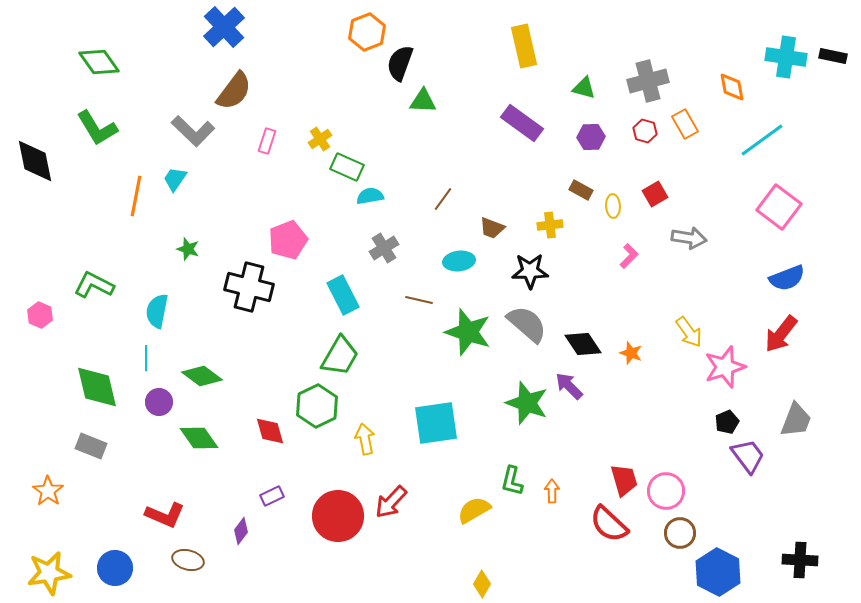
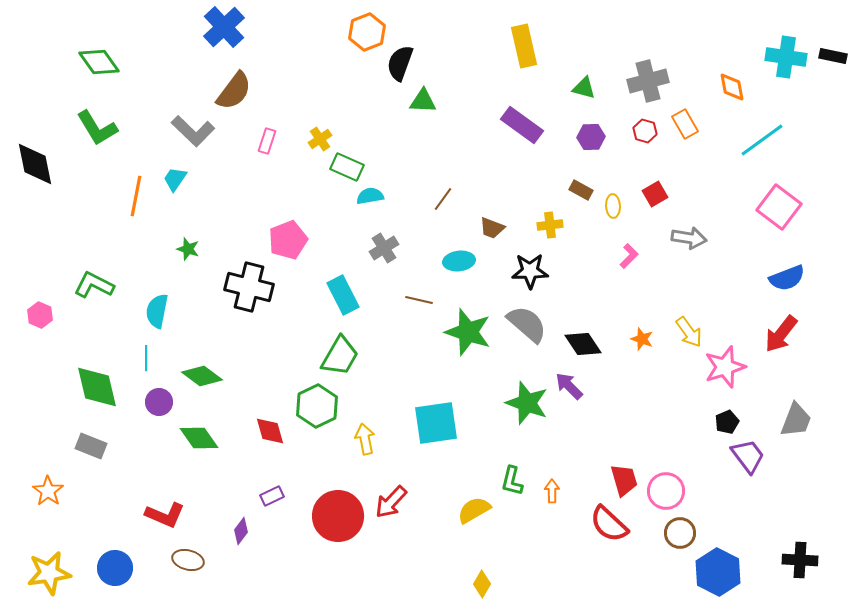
purple rectangle at (522, 123): moved 2 px down
black diamond at (35, 161): moved 3 px down
orange star at (631, 353): moved 11 px right, 14 px up
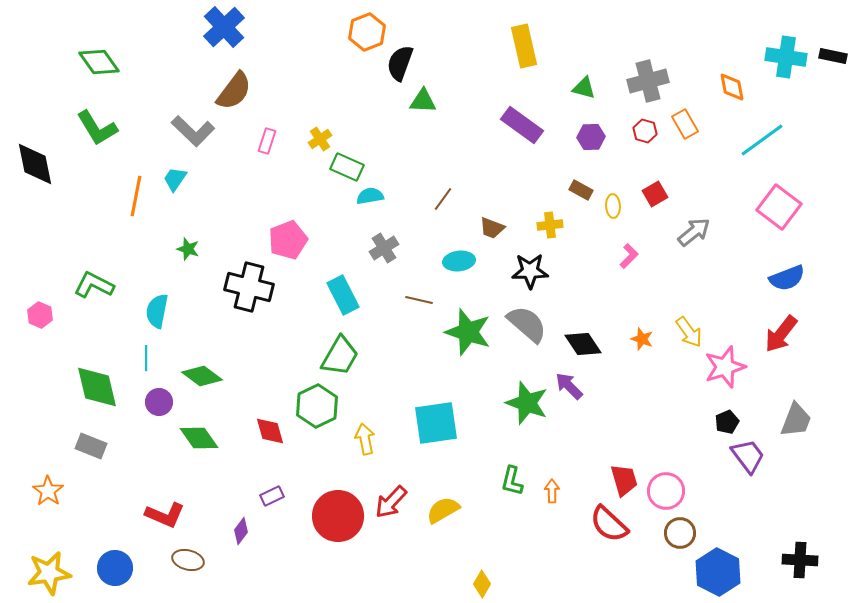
gray arrow at (689, 238): moved 5 px right, 6 px up; rotated 48 degrees counterclockwise
yellow semicircle at (474, 510): moved 31 px left
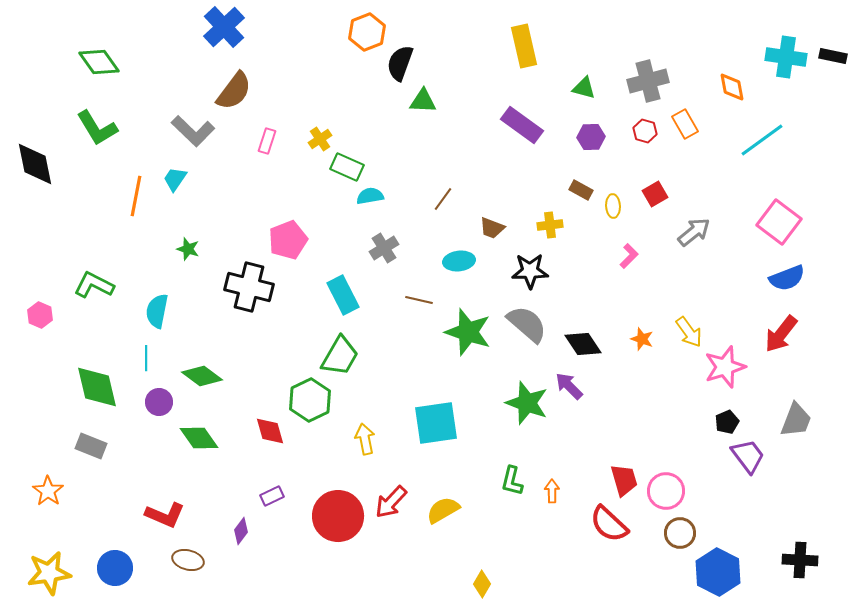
pink square at (779, 207): moved 15 px down
green hexagon at (317, 406): moved 7 px left, 6 px up
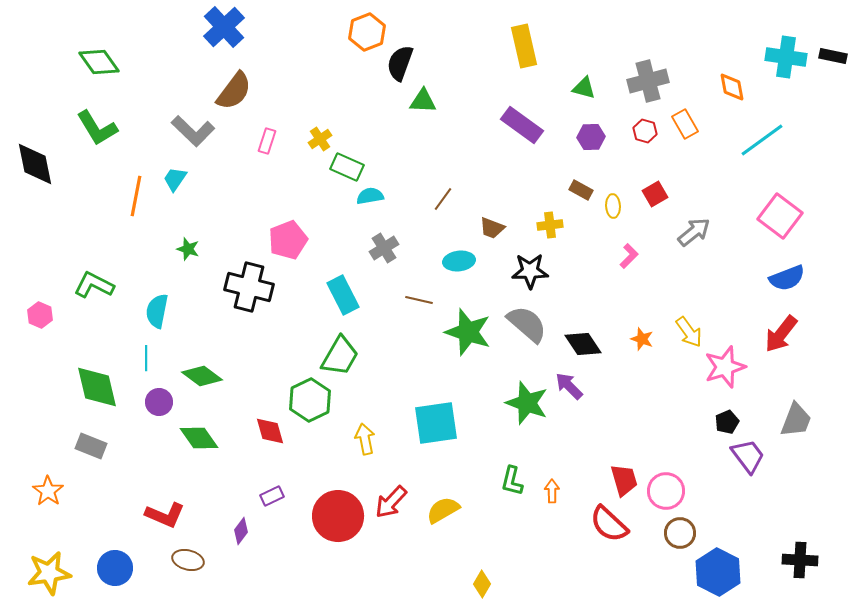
pink square at (779, 222): moved 1 px right, 6 px up
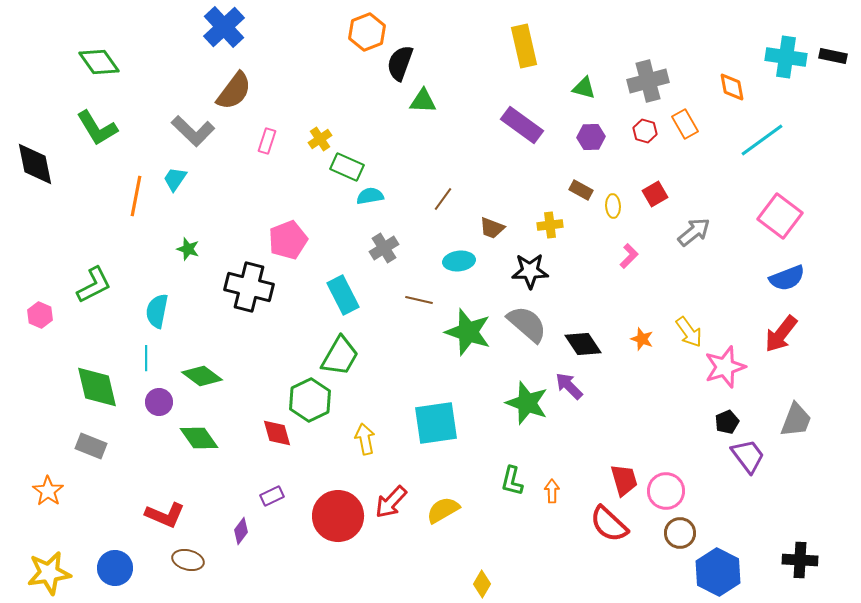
green L-shape at (94, 285): rotated 126 degrees clockwise
red diamond at (270, 431): moved 7 px right, 2 px down
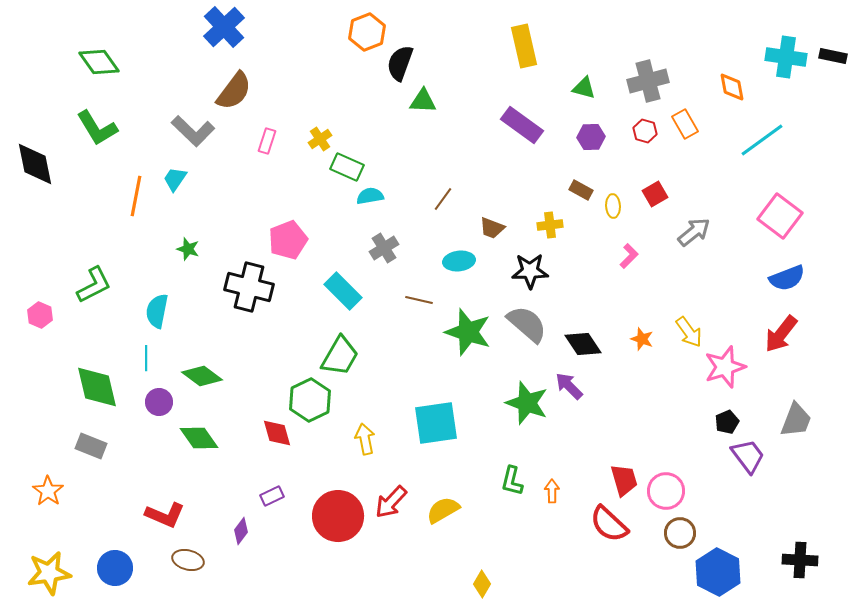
cyan rectangle at (343, 295): moved 4 px up; rotated 18 degrees counterclockwise
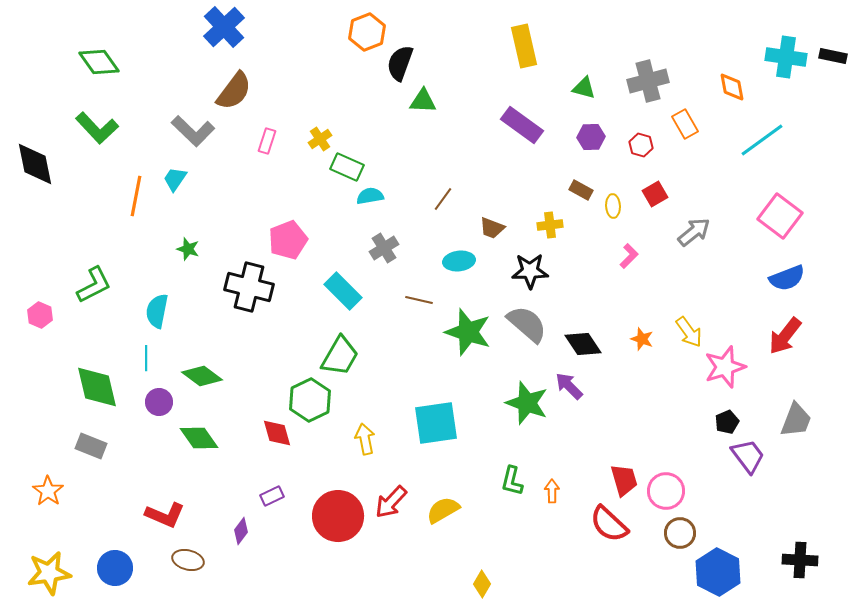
green L-shape at (97, 128): rotated 12 degrees counterclockwise
red hexagon at (645, 131): moved 4 px left, 14 px down
red arrow at (781, 334): moved 4 px right, 2 px down
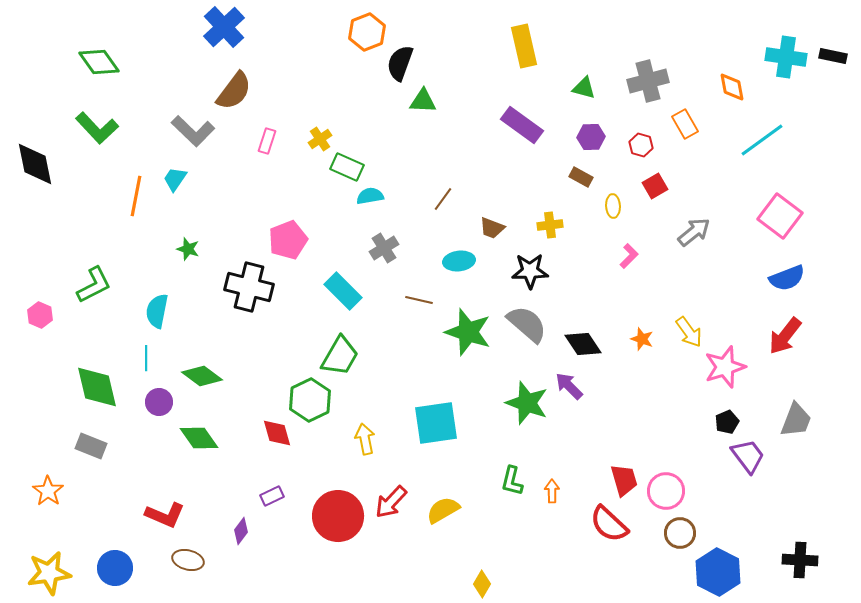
brown rectangle at (581, 190): moved 13 px up
red square at (655, 194): moved 8 px up
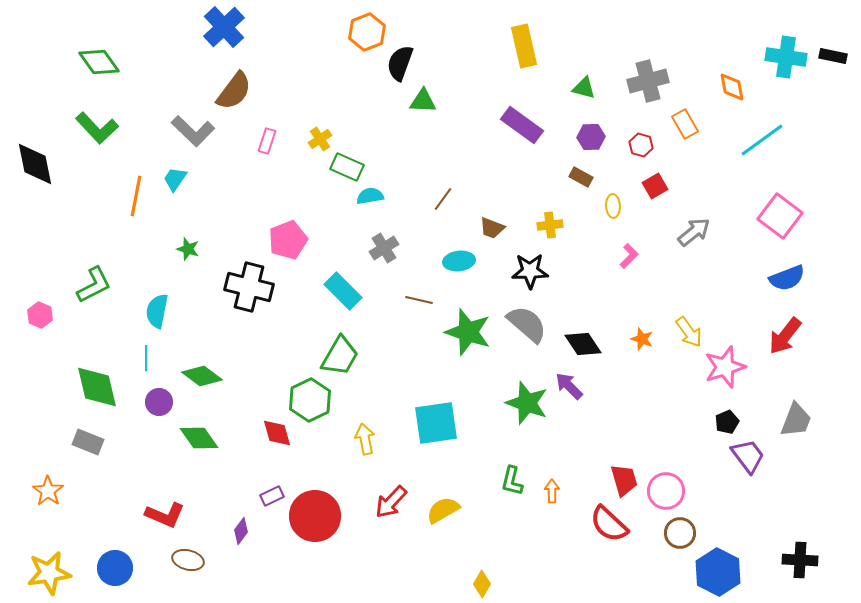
gray rectangle at (91, 446): moved 3 px left, 4 px up
red circle at (338, 516): moved 23 px left
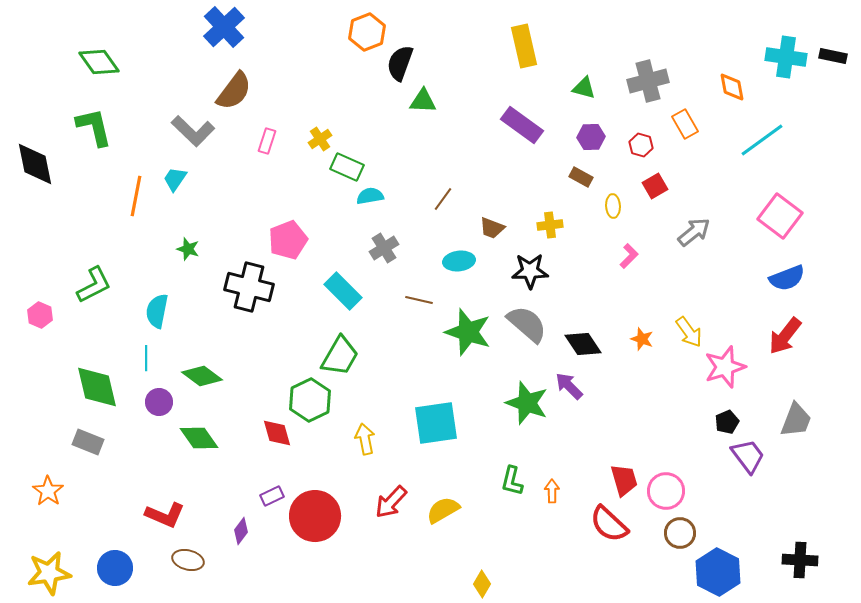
green L-shape at (97, 128): moved 3 px left, 1 px up; rotated 150 degrees counterclockwise
